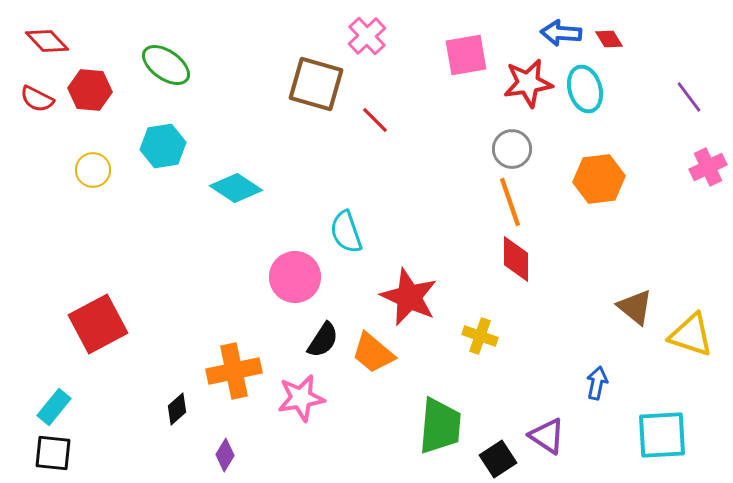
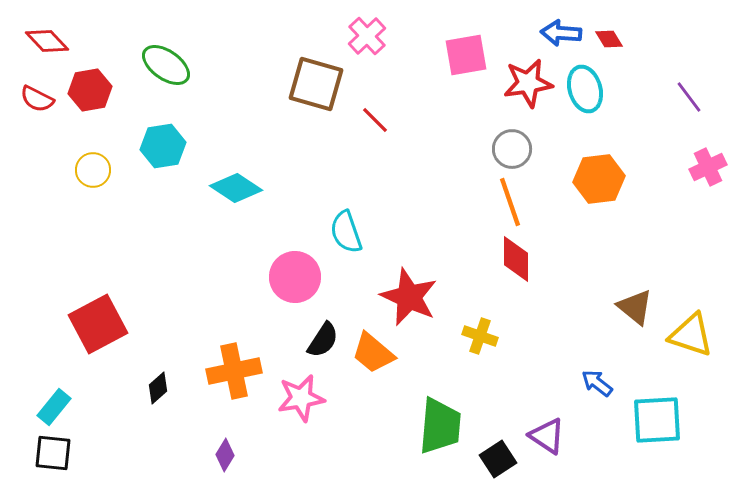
red hexagon at (90, 90): rotated 15 degrees counterclockwise
blue arrow at (597, 383): rotated 64 degrees counterclockwise
black diamond at (177, 409): moved 19 px left, 21 px up
cyan square at (662, 435): moved 5 px left, 15 px up
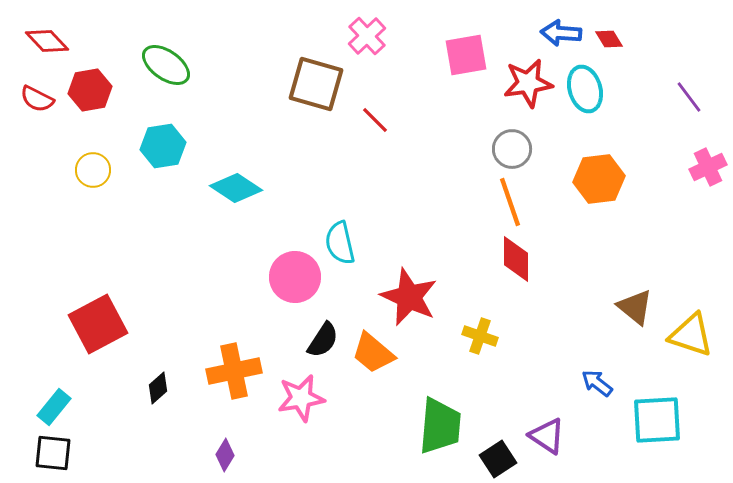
cyan semicircle at (346, 232): moved 6 px left, 11 px down; rotated 6 degrees clockwise
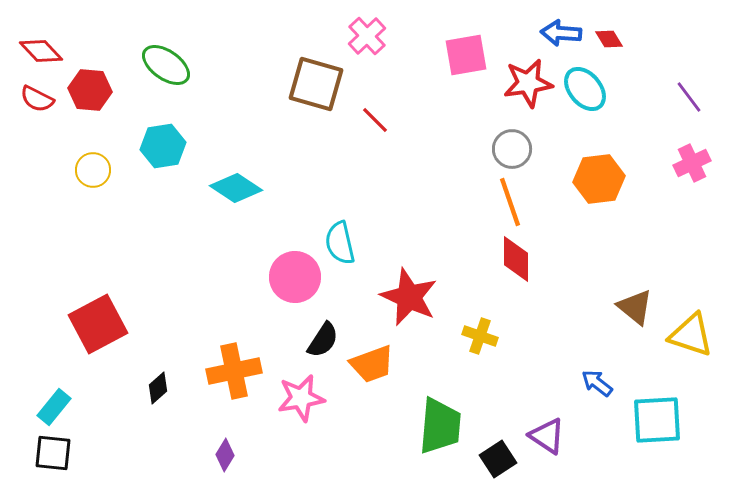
red diamond at (47, 41): moved 6 px left, 10 px down
cyan ellipse at (585, 89): rotated 24 degrees counterclockwise
red hexagon at (90, 90): rotated 15 degrees clockwise
pink cross at (708, 167): moved 16 px left, 4 px up
orange trapezoid at (373, 353): moved 1 px left, 11 px down; rotated 60 degrees counterclockwise
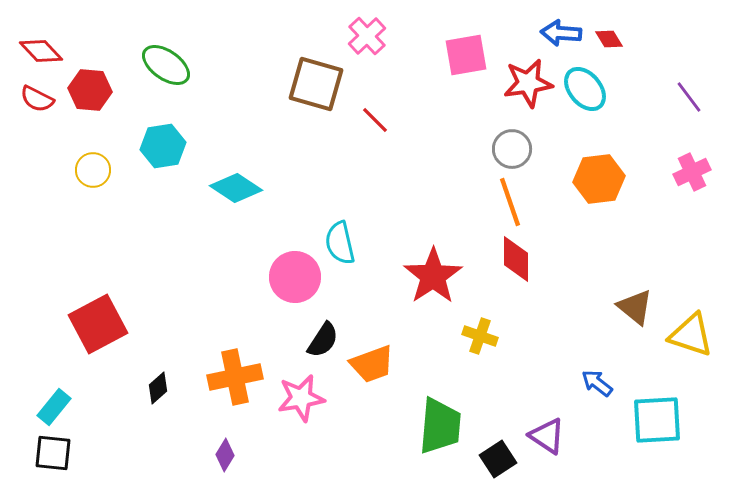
pink cross at (692, 163): moved 9 px down
red star at (409, 297): moved 24 px right, 21 px up; rotated 14 degrees clockwise
orange cross at (234, 371): moved 1 px right, 6 px down
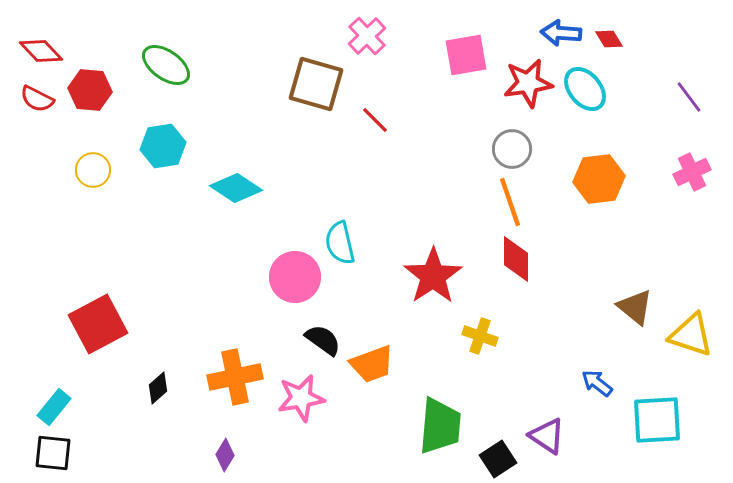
black semicircle at (323, 340): rotated 87 degrees counterclockwise
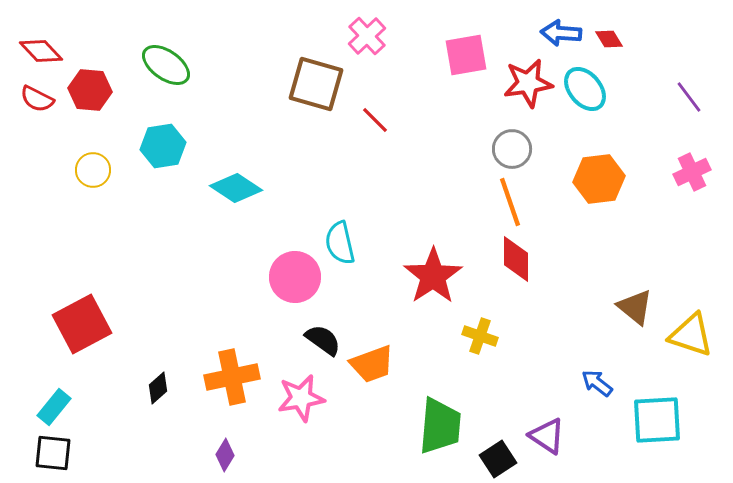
red square at (98, 324): moved 16 px left
orange cross at (235, 377): moved 3 px left
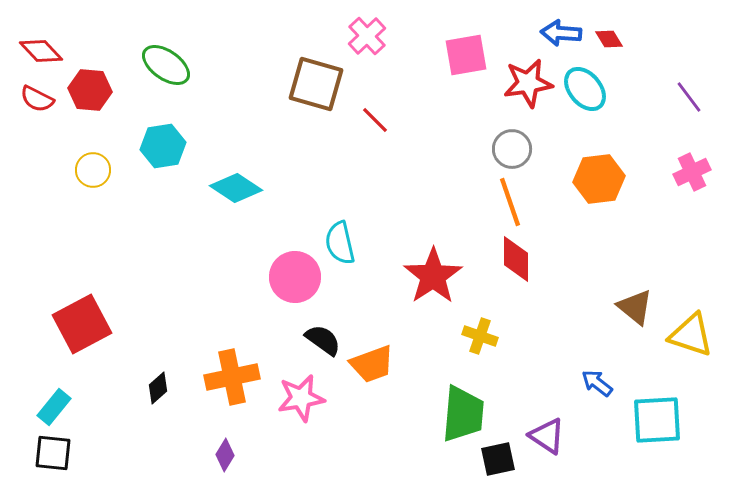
green trapezoid at (440, 426): moved 23 px right, 12 px up
black square at (498, 459): rotated 21 degrees clockwise
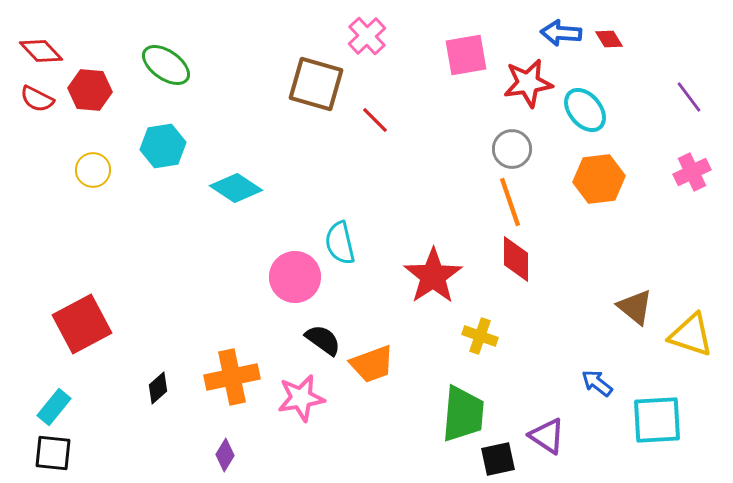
cyan ellipse at (585, 89): moved 21 px down
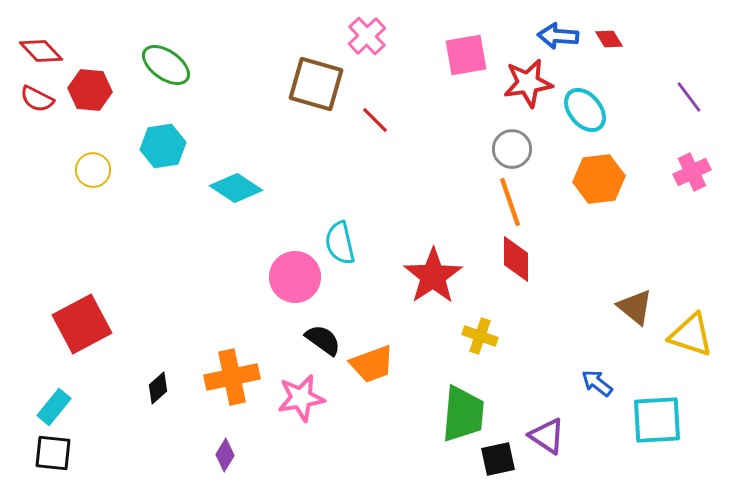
blue arrow at (561, 33): moved 3 px left, 3 px down
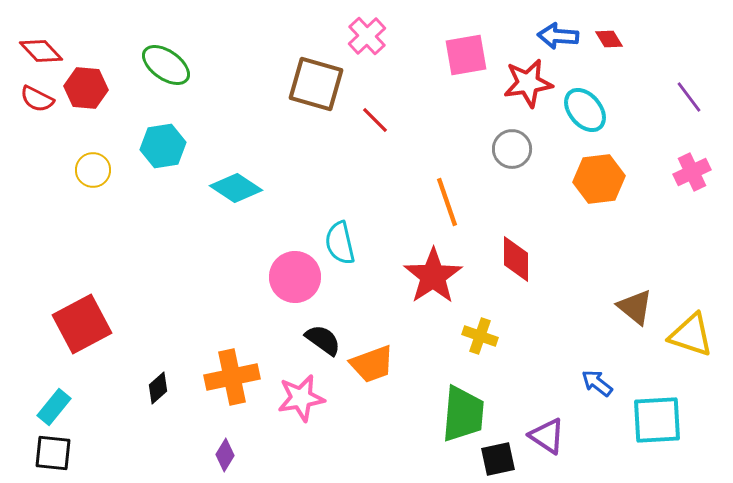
red hexagon at (90, 90): moved 4 px left, 2 px up
orange line at (510, 202): moved 63 px left
